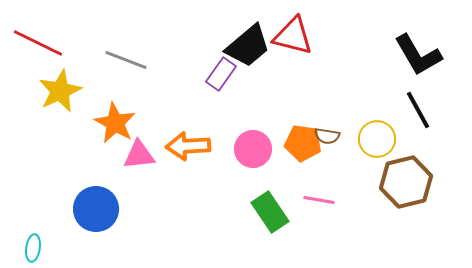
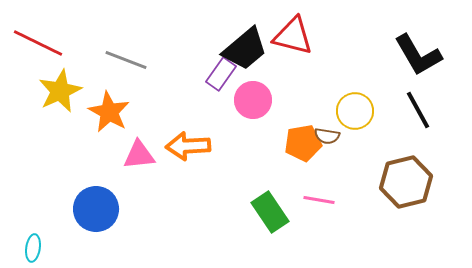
black trapezoid: moved 3 px left, 3 px down
orange star: moved 6 px left, 11 px up
yellow circle: moved 22 px left, 28 px up
orange pentagon: rotated 18 degrees counterclockwise
pink circle: moved 49 px up
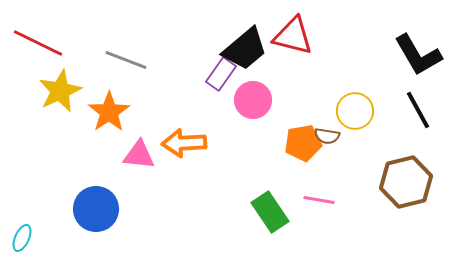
orange star: rotated 9 degrees clockwise
orange arrow: moved 4 px left, 3 px up
pink triangle: rotated 12 degrees clockwise
cyan ellipse: moved 11 px left, 10 px up; rotated 16 degrees clockwise
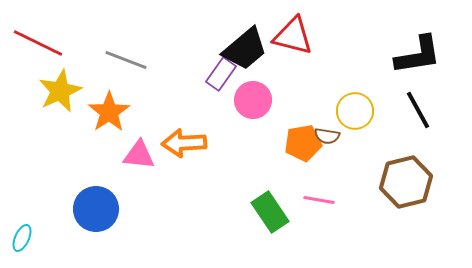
black L-shape: rotated 69 degrees counterclockwise
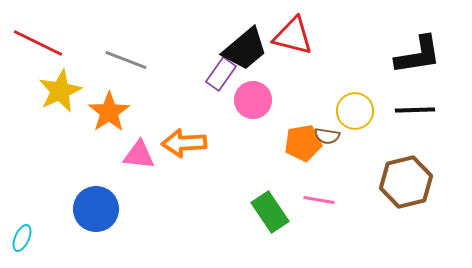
black line: moved 3 px left; rotated 63 degrees counterclockwise
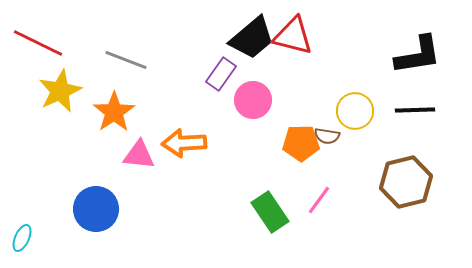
black trapezoid: moved 7 px right, 11 px up
orange star: moved 5 px right
orange pentagon: moved 2 px left; rotated 9 degrees clockwise
pink line: rotated 64 degrees counterclockwise
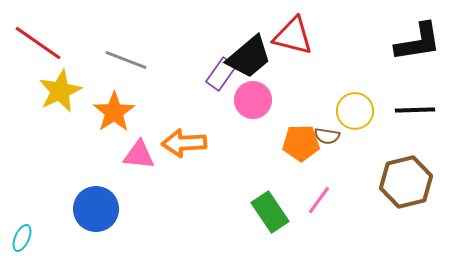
black trapezoid: moved 3 px left, 19 px down
red line: rotated 9 degrees clockwise
black L-shape: moved 13 px up
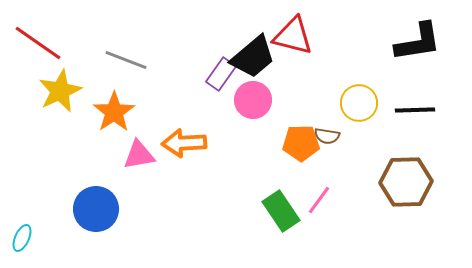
black trapezoid: moved 4 px right
yellow circle: moved 4 px right, 8 px up
pink triangle: rotated 16 degrees counterclockwise
brown hexagon: rotated 12 degrees clockwise
green rectangle: moved 11 px right, 1 px up
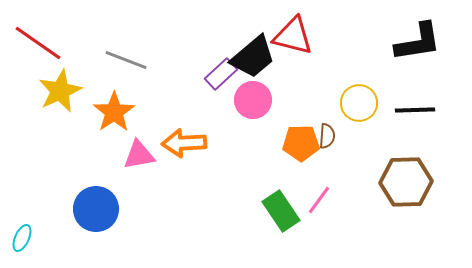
purple rectangle: rotated 12 degrees clockwise
brown semicircle: rotated 95 degrees counterclockwise
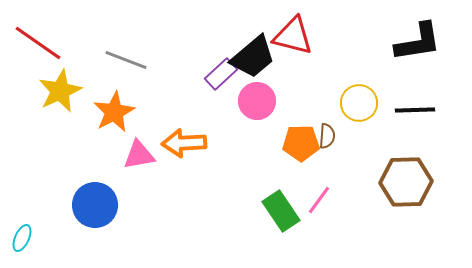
pink circle: moved 4 px right, 1 px down
orange star: rotated 6 degrees clockwise
blue circle: moved 1 px left, 4 px up
